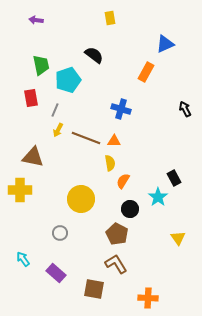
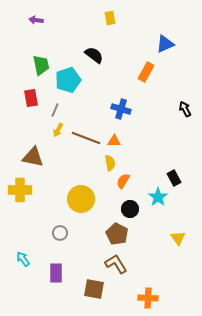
purple rectangle: rotated 48 degrees clockwise
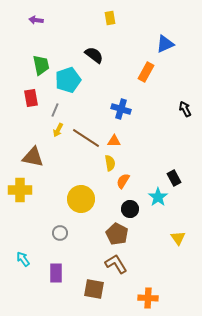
brown line: rotated 12 degrees clockwise
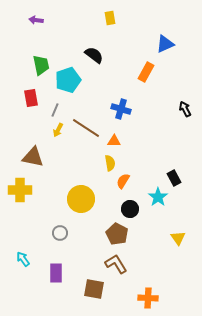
brown line: moved 10 px up
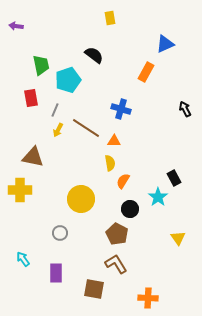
purple arrow: moved 20 px left, 6 px down
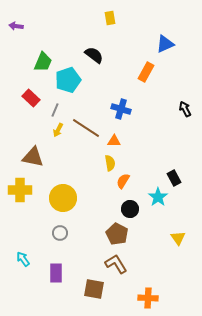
green trapezoid: moved 2 px right, 3 px up; rotated 35 degrees clockwise
red rectangle: rotated 36 degrees counterclockwise
yellow circle: moved 18 px left, 1 px up
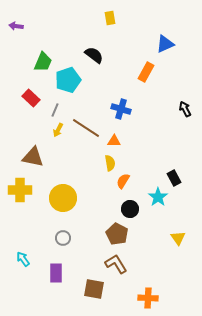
gray circle: moved 3 px right, 5 px down
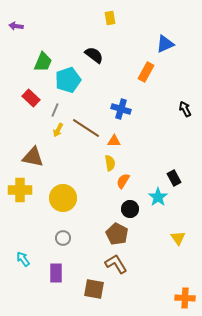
orange cross: moved 37 px right
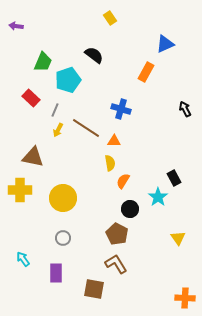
yellow rectangle: rotated 24 degrees counterclockwise
